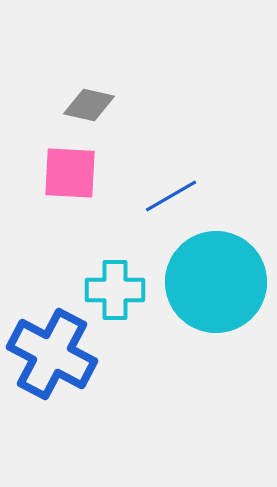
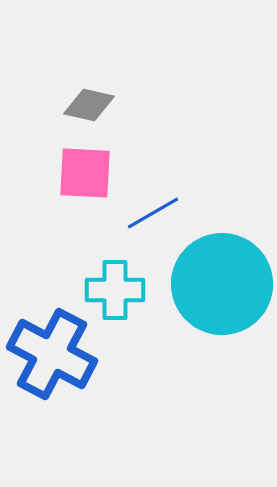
pink square: moved 15 px right
blue line: moved 18 px left, 17 px down
cyan circle: moved 6 px right, 2 px down
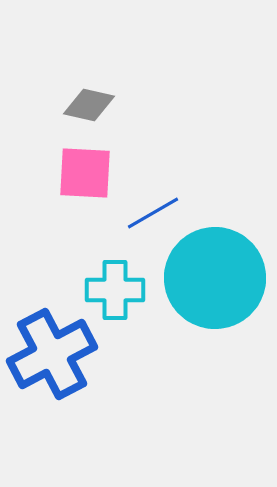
cyan circle: moved 7 px left, 6 px up
blue cross: rotated 34 degrees clockwise
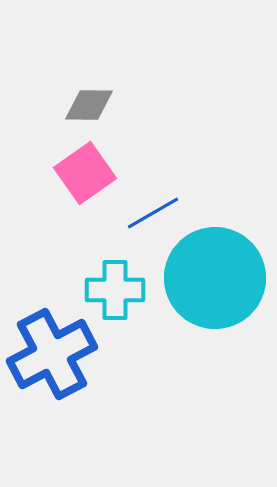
gray diamond: rotated 12 degrees counterclockwise
pink square: rotated 38 degrees counterclockwise
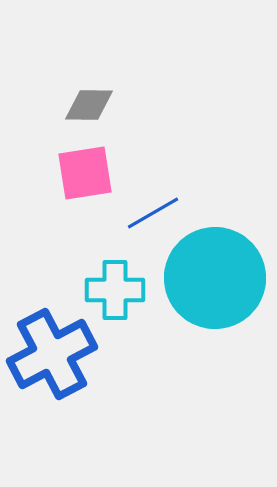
pink square: rotated 26 degrees clockwise
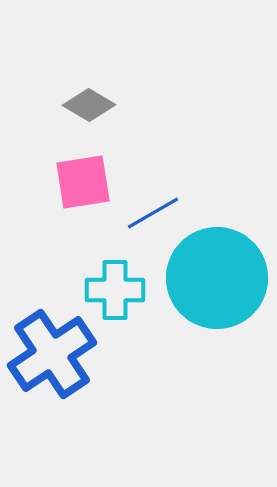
gray diamond: rotated 30 degrees clockwise
pink square: moved 2 px left, 9 px down
cyan circle: moved 2 px right
blue cross: rotated 6 degrees counterclockwise
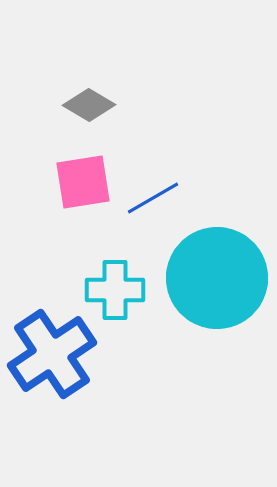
blue line: moved 15 px up
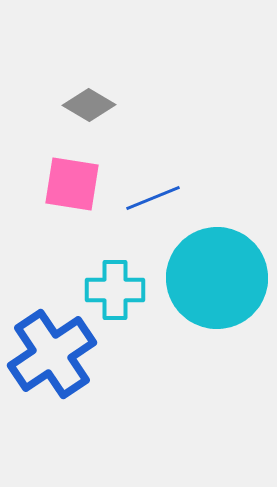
pink square: moved 11 px left, 2 px down; rotated 18 degrees clockwise
blue line: rotated 8 degrees clockwise
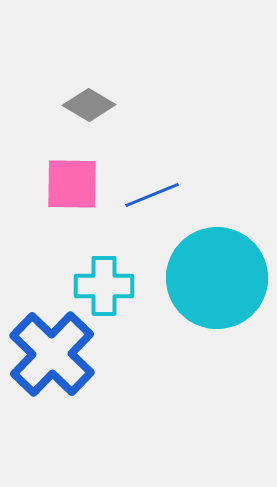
pink square: rotated 8 degrees counterclockwise
blue line: moved 1 px left, 3 px up
cyan cross: moved 11 px left, 4 px up
blue cross: rotated 12 degrees counterclockwise
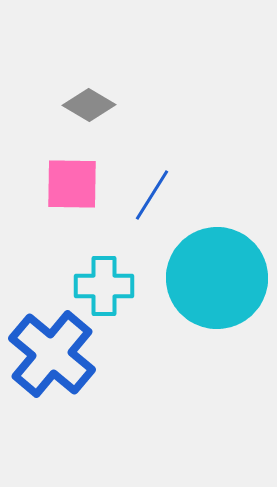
blue line: rotated 36 degrees counterclockwise
blue cross: rotated 4 degrees counterclockwise
